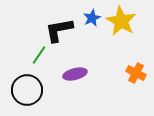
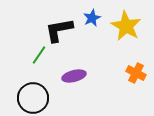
yellow star: moved 5 px right, 5 px down
purple ellipse: moved 1 px left, 2 px down
black circle: moved 6 px right, 8 px down
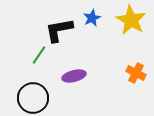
yellow star: moved 5 px right, 6 px up
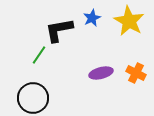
yellow star: moved 2 px left, 1 px down
purple ellipse: moved 27 px right, 3 px up
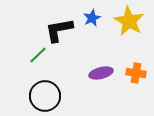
green line: moved 1 px left; rotated 12 degrees clockwise
orange cross: rotated 18 degrees counterclockwise
black circle: moved 12 px right, 2 px up
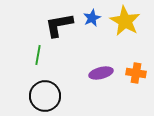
yellow star: moved 4 px left
black L-shape: moved 5 px up
green line: rotated 36 degrees counterclockwise
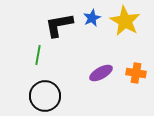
purple ellipse: rotated 15 degrees counterclockwise
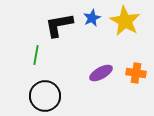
green line: moved 2 px left
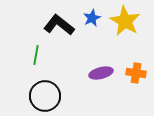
black L-shape: rotated 48 degrees clockwise
purple ellipse: rotated 15 degrees clockwise
